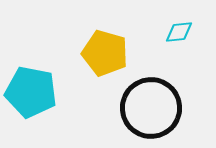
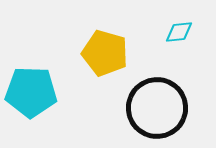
cyan pentagon: rotated 9 degrees counterclockwise
black circle: moved 6 px right
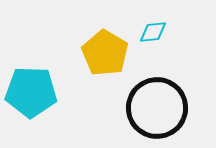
cyan diamond: moved 26 px left
yellow pentagon: rotated 15 degrees clockwise
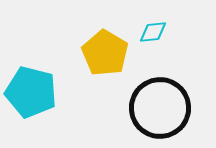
cyan pentagon: rotated 12 degrees clockwise
black circle: moved 3 px right
